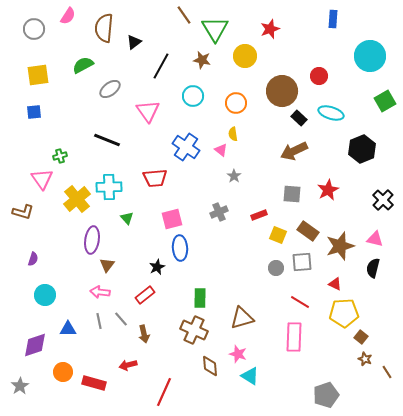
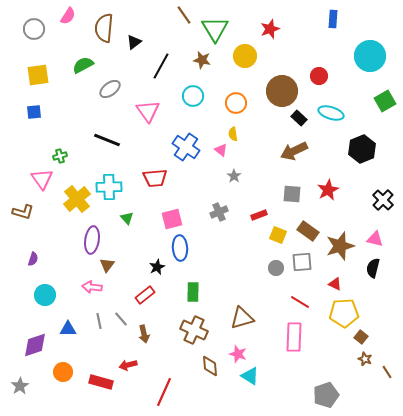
pink arrow at (100, 292): moved 8 px left, 5 px up
green rectangle at (200, 298): moved 7 px left, 6 px up
red rectangle at (94, 383): moved 7 px right, 1 px up
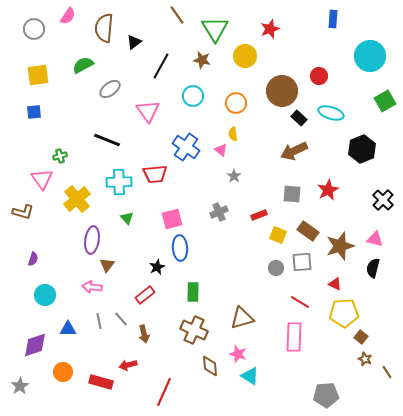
brown line at (184, 15): moved 7 px left
red trapezoid at (155, 178): moved 4 px up
cyan cross at (109, 187): moved 10 px right, 5 px up
gray pentagon at (326, 395): rotated 15 degrees clockwise
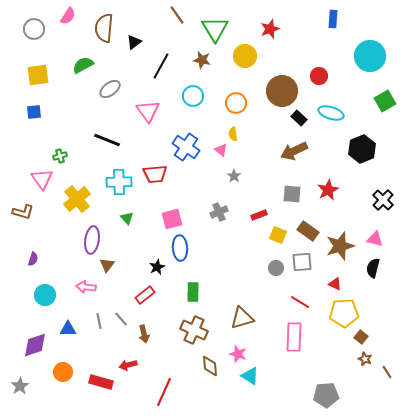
pink arrow at (92, 287): moved 6 px left
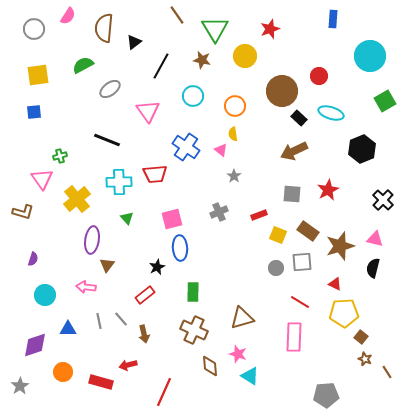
orange circle at (236, 103): moved 1 px left, 3 px down
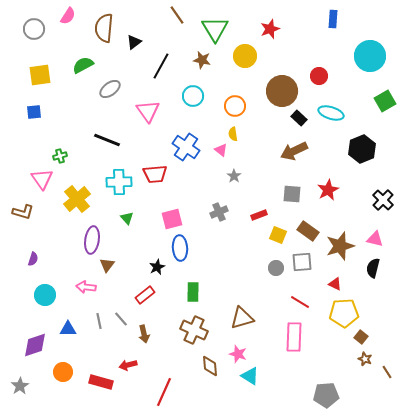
yellow square at (38, 75): moved 2 px right
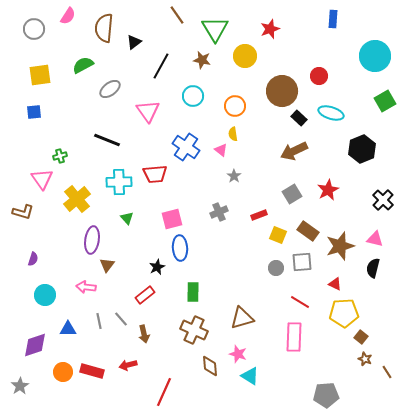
cyan circle at (370, 56): moved 5 px right
gray square at (292, 194): rotated 36 degrees counterclockwise
red rectangle at (101, 382): moved 9 px left, 11 px up
